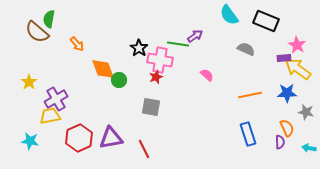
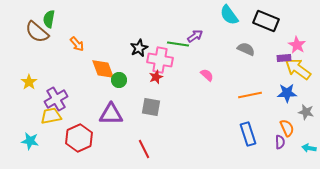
black star: rotated 12 degrees clockwise
yellow trapezoid: moved 1 px right
purple triangle: moved 24 px up; rotated 10 degrees clockwise
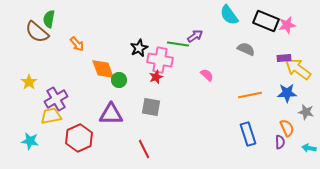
pink star: moved 10 px left, 20 px up; rotated 30 degrees clockwise
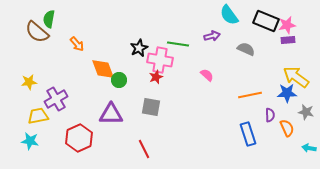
purple arrow: moved 17 px right; rotated 21 degrees clockwise
purple rectangle: moved 4 px right, 18 px up
yellow arrow: moved 2 px left, 8 px down
yellow star: rotated 28 degrees clockwise
yellow trapezoid: moved 13 px left
purple semicircle: moved 10 px left, 27 px up
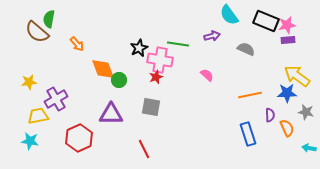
yellow arrow: moved 1 px right, 1 px up
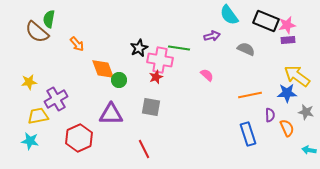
green line: moved 1 px right, 4 px down
cyan arrow: moved 2 px down
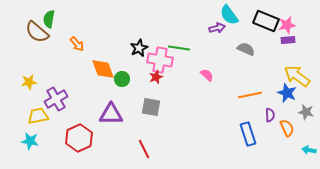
purple arrow: moved 5 px right, 8 px up
green circle: moved 3 px right, 1 px up
blue star: rotated 24 degrees clockwise
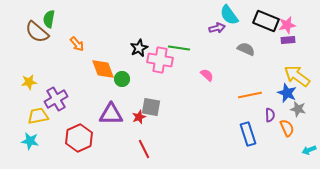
red star: moved 17 px left, 40 px down
gray star: moved 8 px left, 3 px up
cyan arrow: rotated 32 degrees counterclockwise
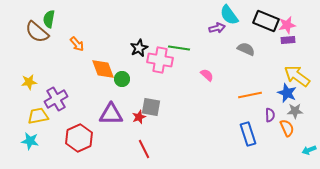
gray star: moved 3 px left, 2 px down; rotated 14 degrees counterclockwise
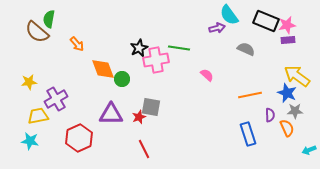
pink cross: moved 4 px left; rotated 20 degrees counterclockwise
